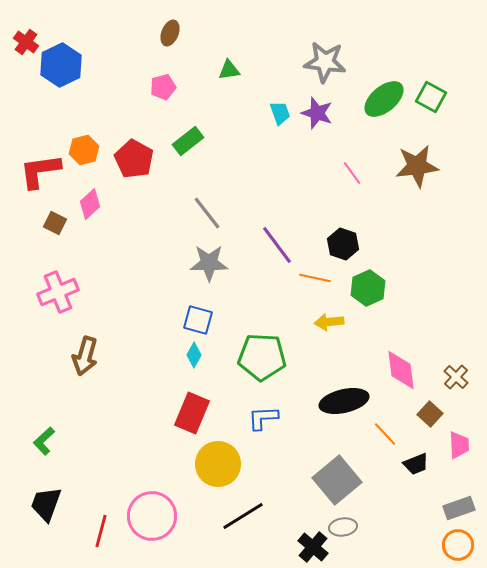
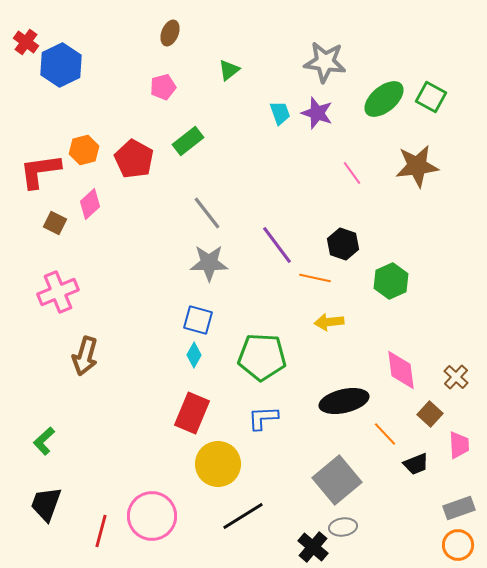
green triangle at (229, 70): rotated 30 degrees counterclockwise
green hexagon at (368, 288): moved 23 px right, 7 px up
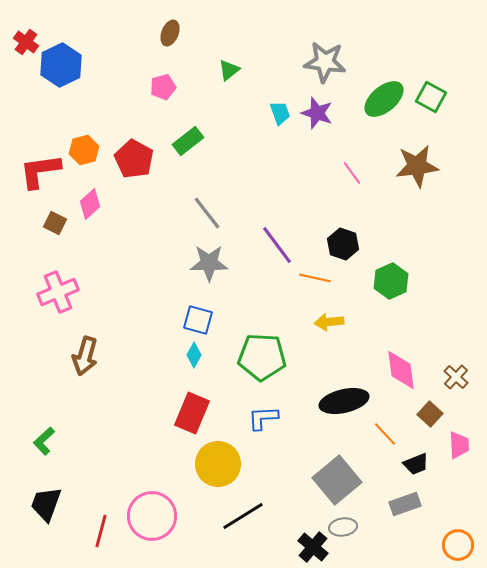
gray rectangle at (459, 508): moved 54 px left, 4 px up
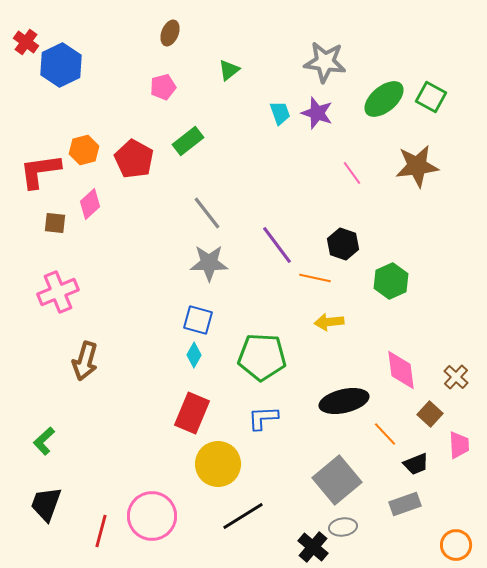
brown square at (55, 223): rotated 20 degrees counterclockwise
brown arrow at (85, 356): moved 5 px down
orange circle at (458, 545): moved 2 px left
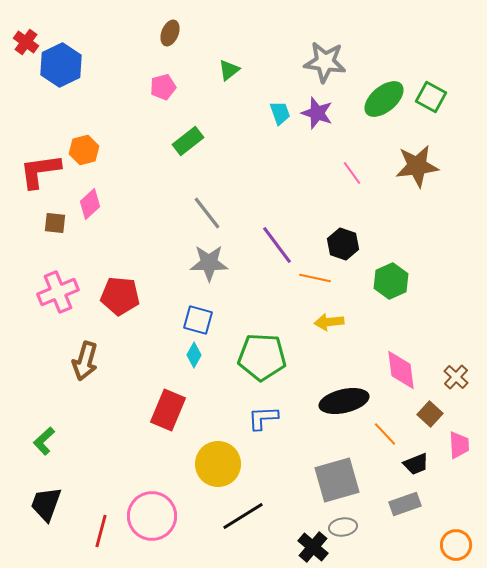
red pentagon at (134, 159): moved 14 px left, 137 px down; rotated 24 degrees counterclockwise
red rectangle at (192, 413): moved 24 px left, 3 px up
gray square at (337, 480): rotated 24 degrees clockwise
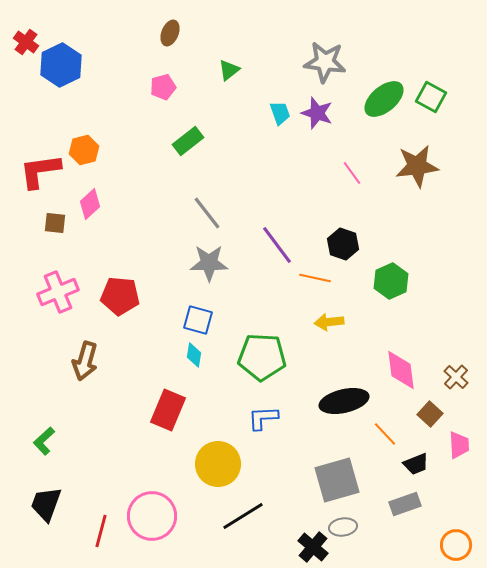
cyan diamond at (194, 355): rotated 20 degrees counterclockwise
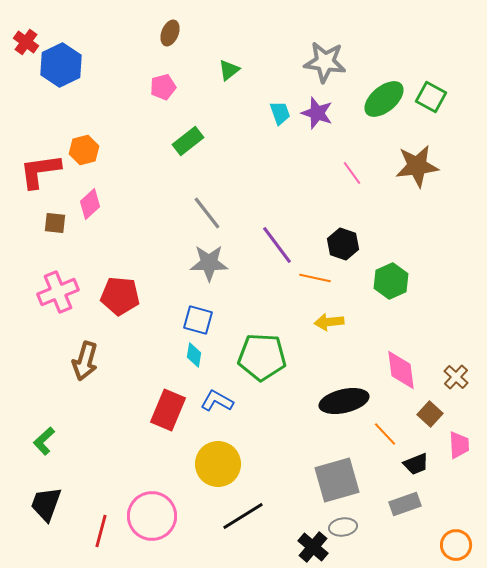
blue L-shape at (263, 418): moved 46 px left, 17 px up; rotated 32 degrees clockwise
